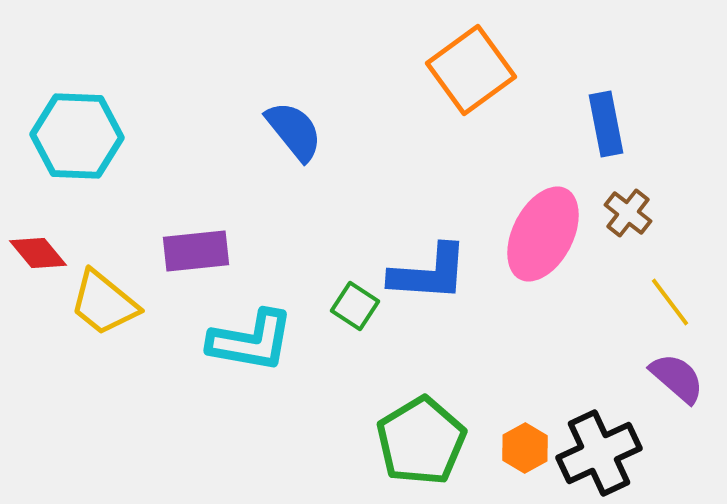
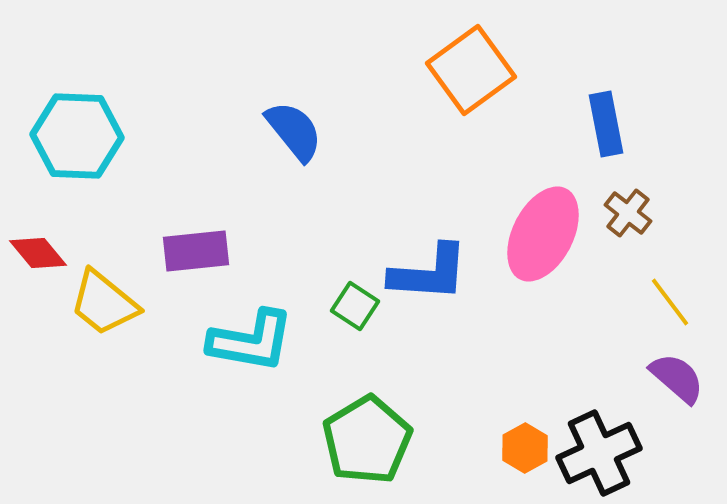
green pentagon: moved 54 px left, 1 px up
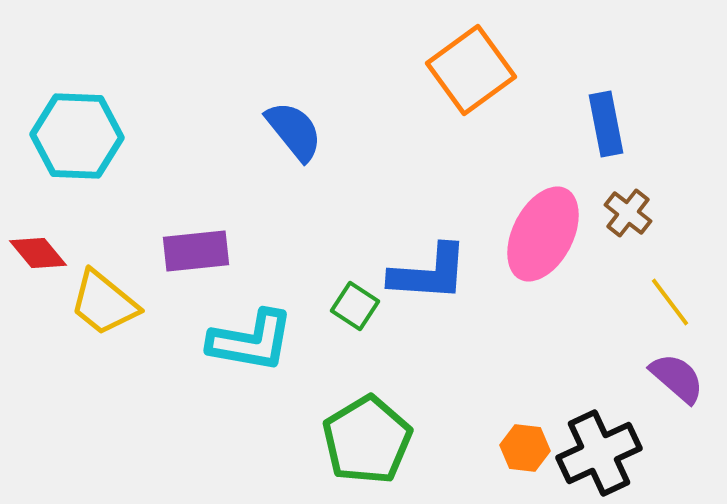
orange hexagon: rotated 24 degrees counterclockwise
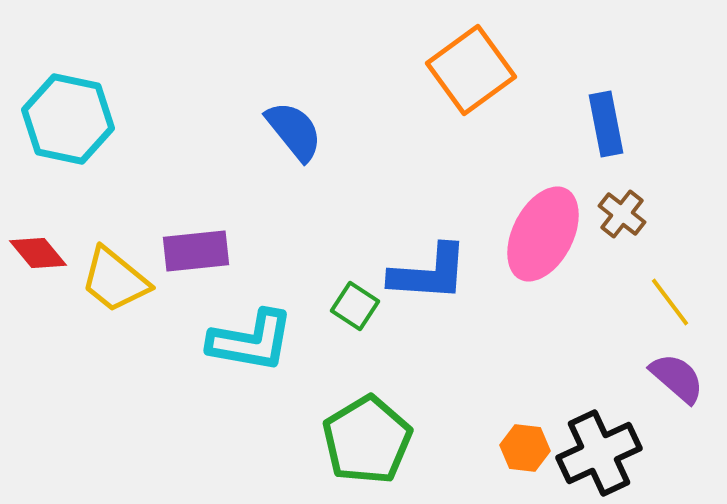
cyan hexagon: moved 9 px left, 17 px up; rotated 10 degrees clockwise
brown cross: moved 6 px left, 1 px down
yellow trapezoid: moved 11 px right, 23 px up
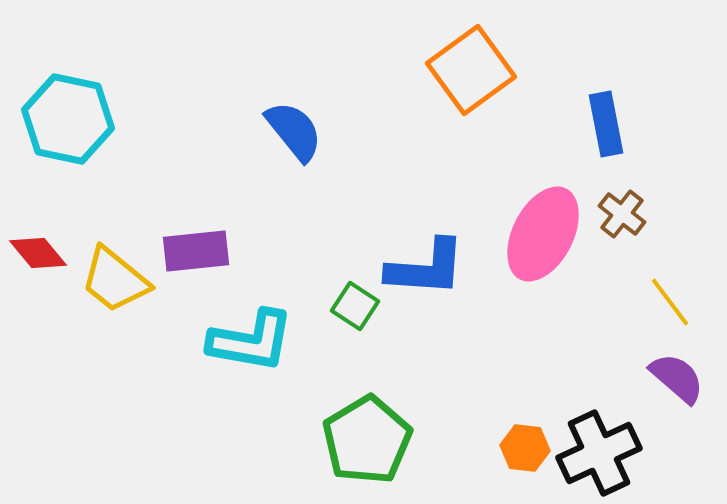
blue L-shape: moved 3 px left, 5 px up
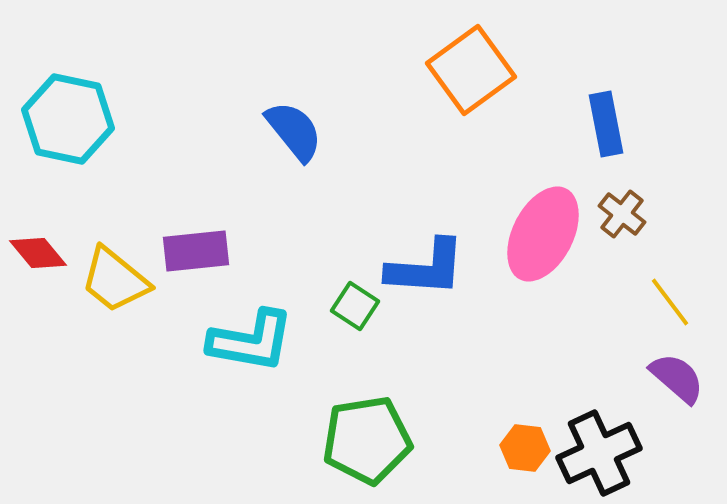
green pentagon: rotated 22 degrees clockwise
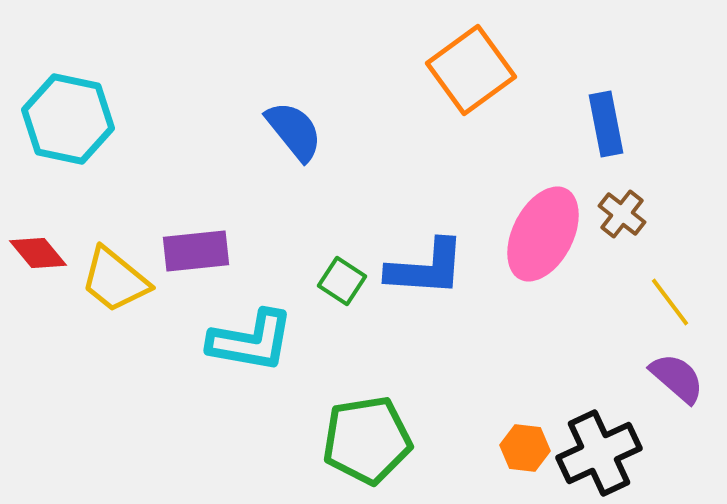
green square: moved 13 px left, 25 px up
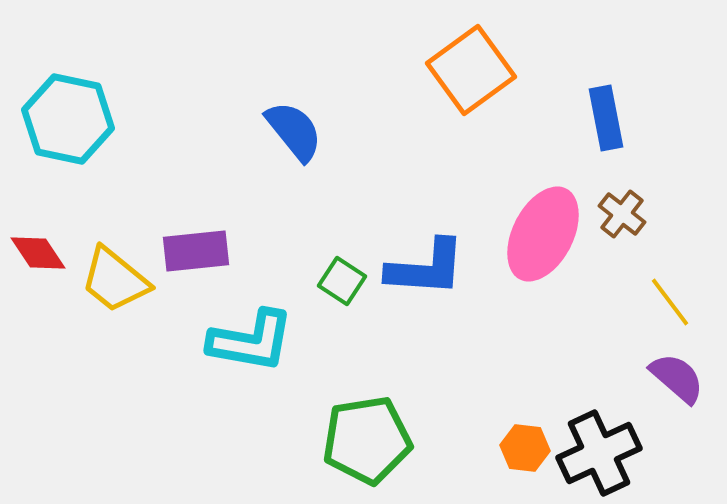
blue rectangle: moved 6 px up
red diamond: rotated 6 degrees clockwise
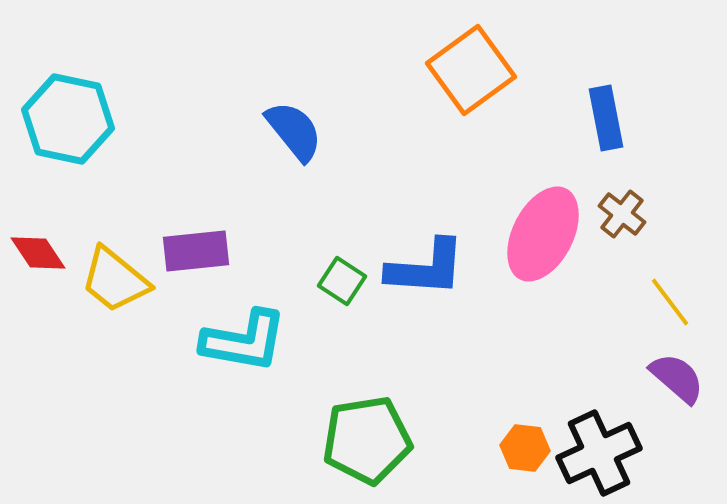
cyan L-shape: moved 7 px left
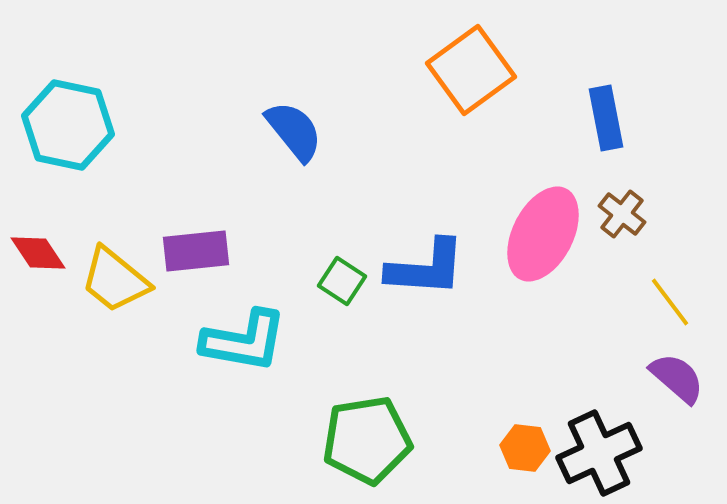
cyan hexagon: moved 6 px down
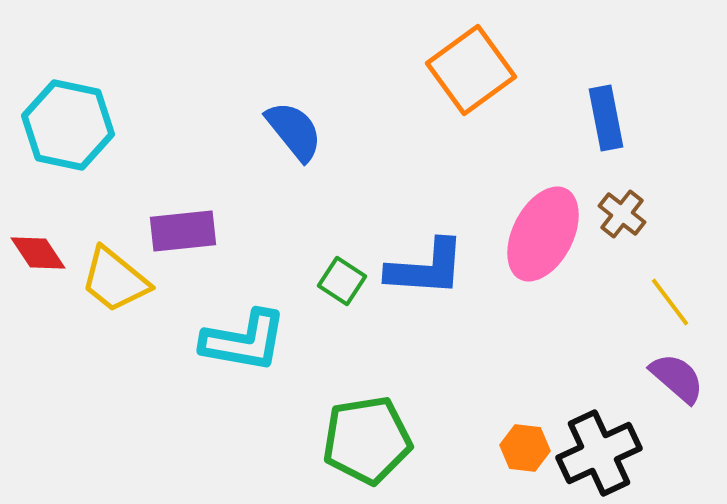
purple rectangle: moved 13 px left, 20 px up
